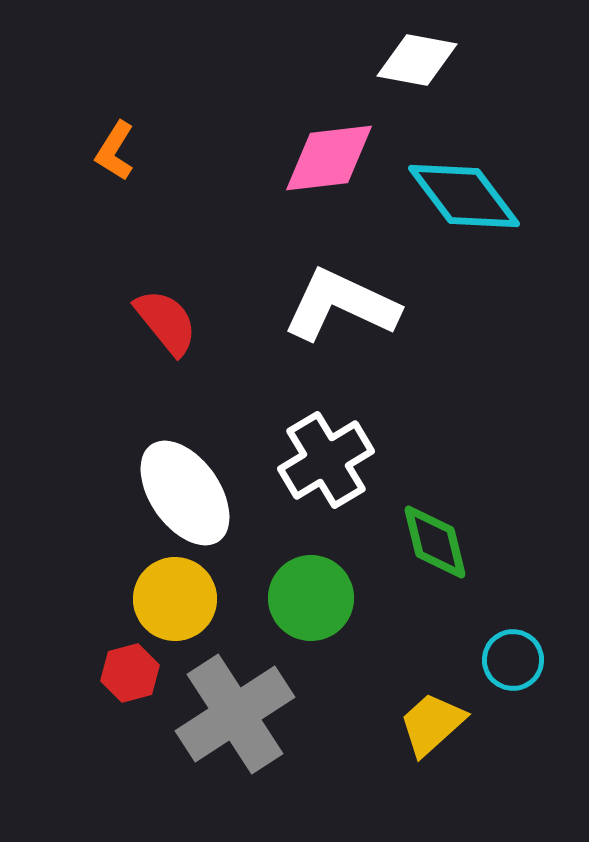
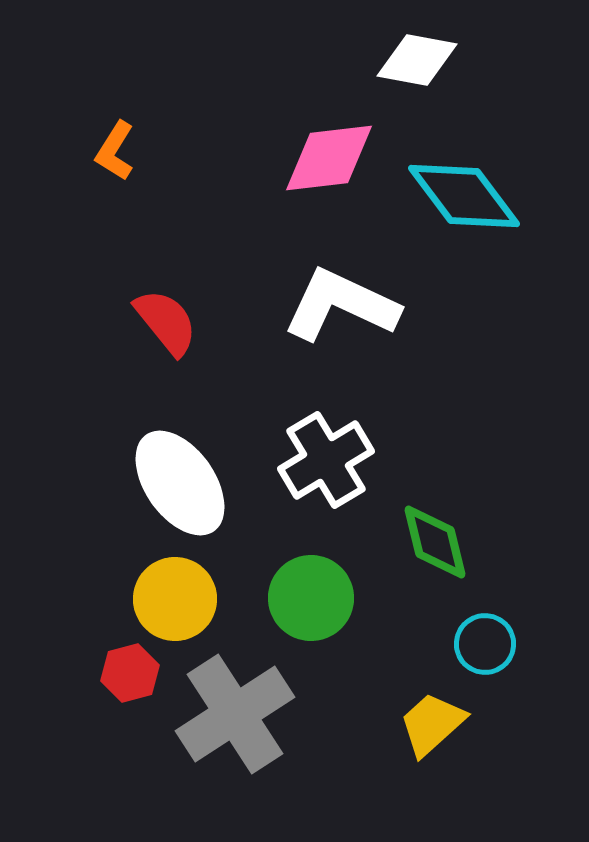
white ellipse: moved 5 px left, 10 px up
cyan circle: moved 28 px left, 16 px up
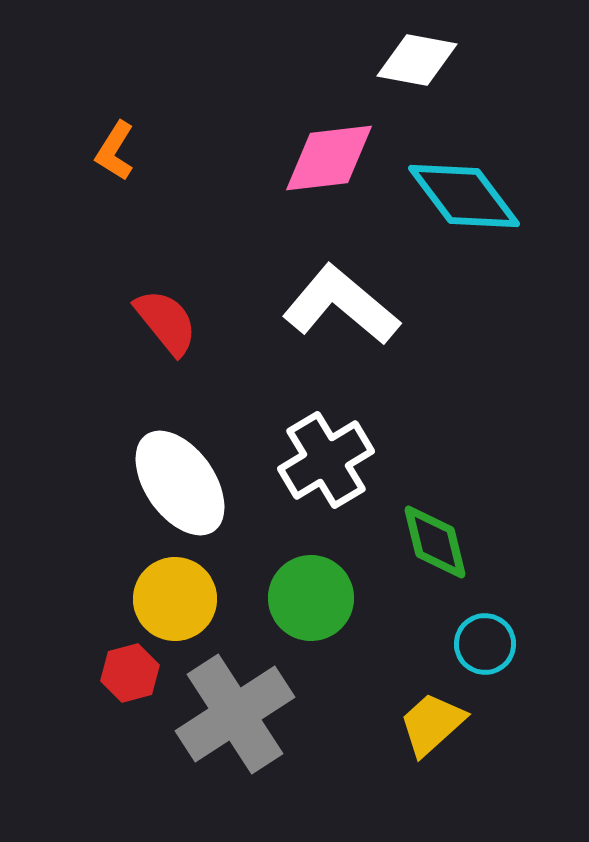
white L-shape: rotated 15 degrees clockwise
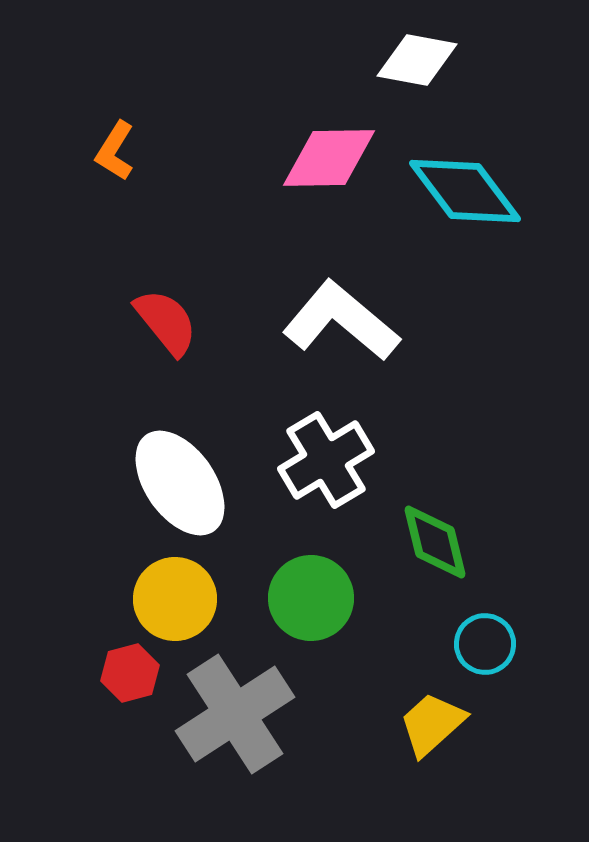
pink diamond: rotated 6 degrees clockwise
cyan diamond: moved 1 px right, 5 px up
white L-shape: moved 16 px down
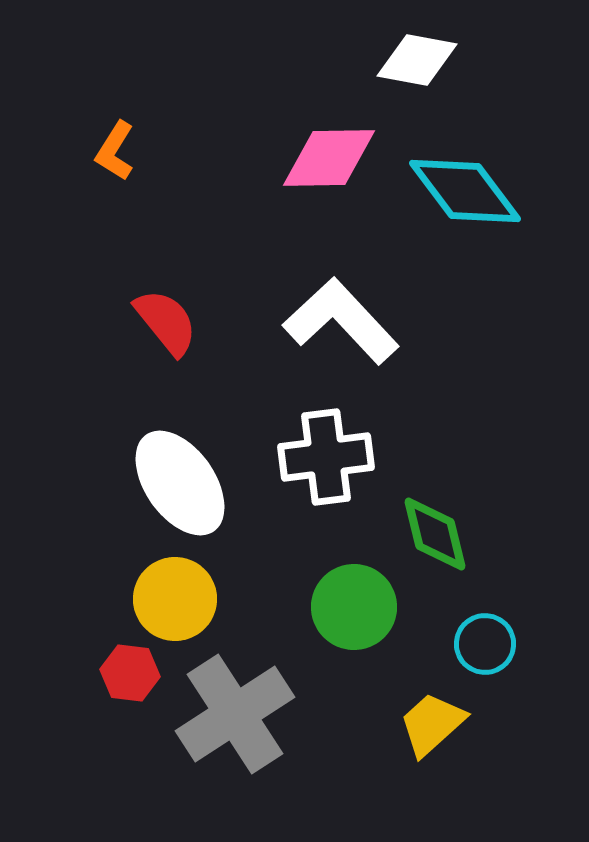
white L-shape: rotated 7 degrees clockwise
white cross: moved 3 px up; rotated 24 degrees clockwise
green diamond: moved 8 px up
green circle: moved 43 px right, 9 px down
red hexagon: rotated 22 degrees clockwise
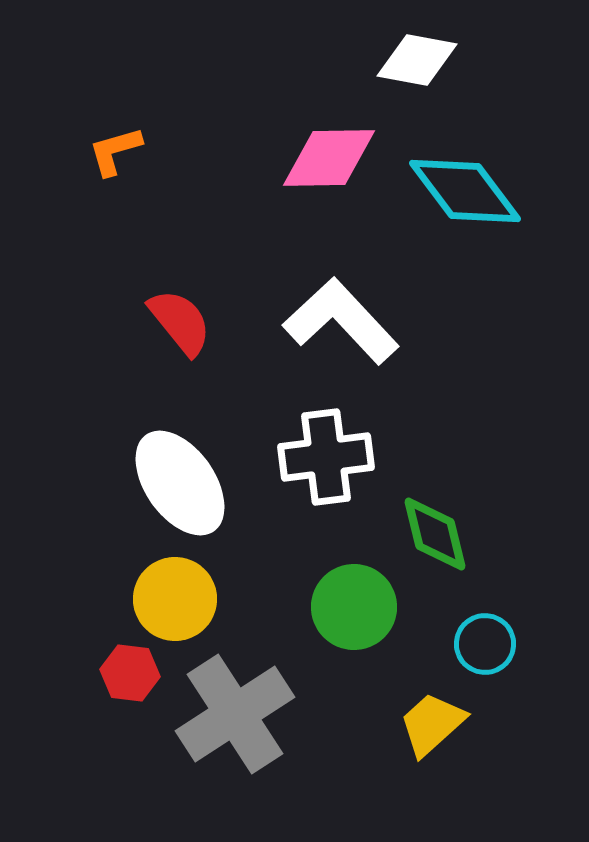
orange L-shape: rotated 42 degrees clockwise
red semicircle: moved 14 px right
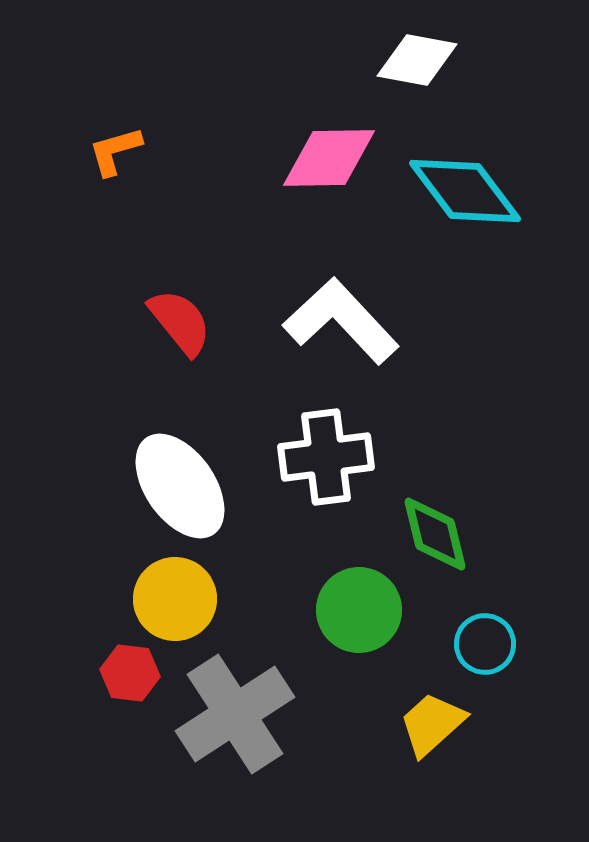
white ellipse: moved 3 px down
green circle: moved 5 px right, 3 px down
